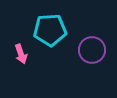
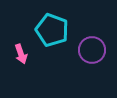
cyan pentagon: moved 2 px right; rotated 24 degrees clockwise
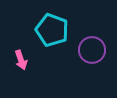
pink arrow: moved 6 px down
